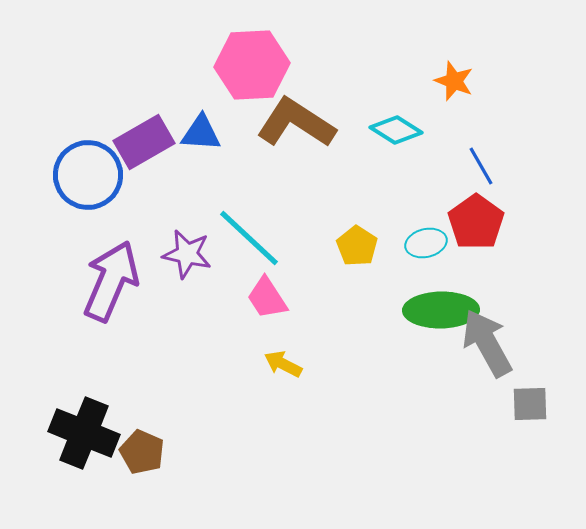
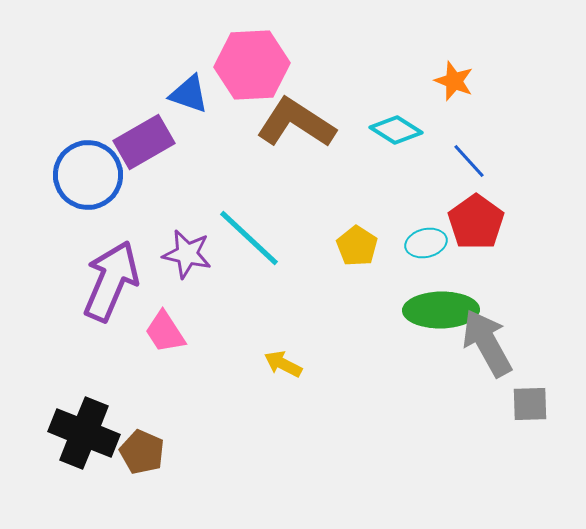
blue triangle: moved 12 px left, 39 px up; rotated 15 degrees clockwise
blue line: moved 12 px left, 5 px up; rotated 12 degrees counterclockwise
pink trapezoid: moved 102 px left, 34 px down
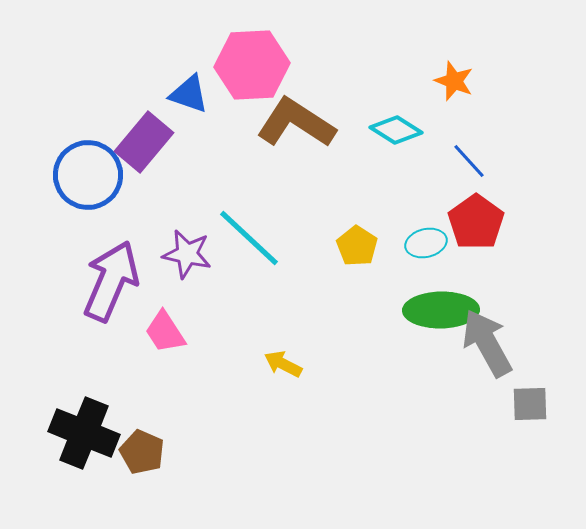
purple rectangle: rotated 20 degrees counterclockwise
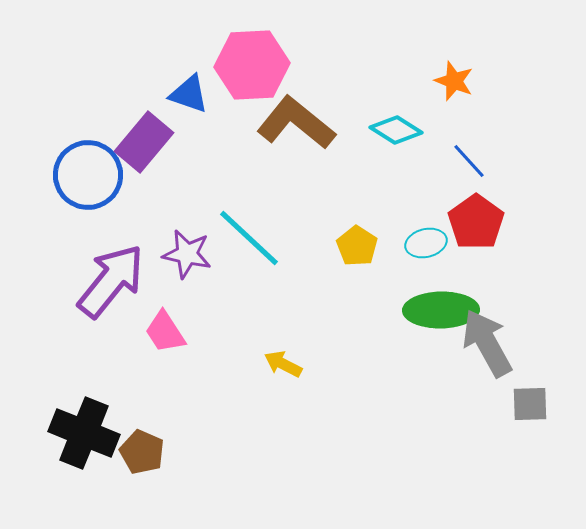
brown L-shape: rotated 6 degrees clockwise
purple arrow: rotated 16 degrees clockwise
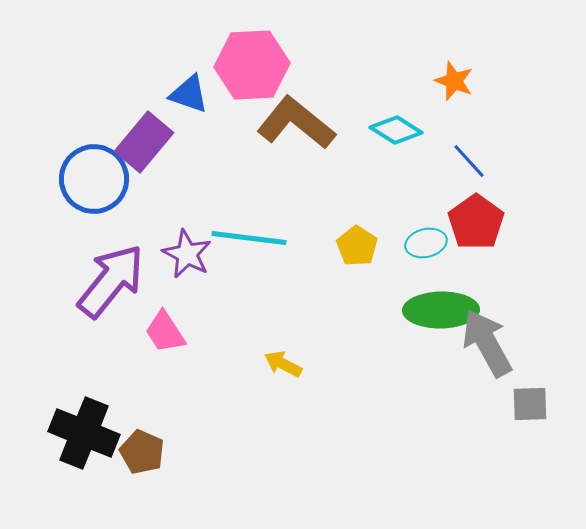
blue circle: moved 6 px right, 4 px down
cyan line: rotated 36 degrees counterclockwise
purple star: rotated 15 degrees clockwise
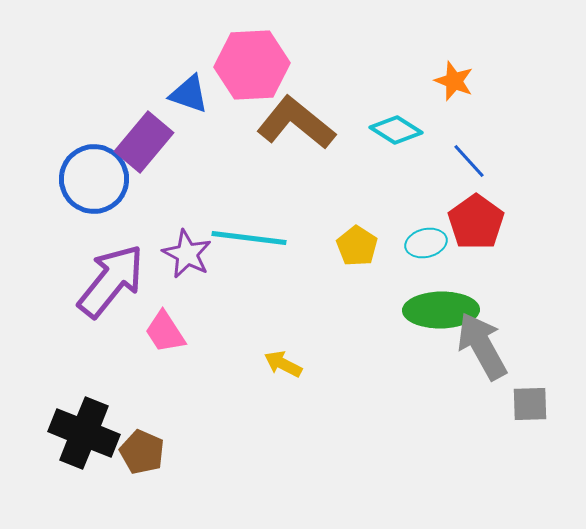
gray arrow: moved 5 px left, 3 px down
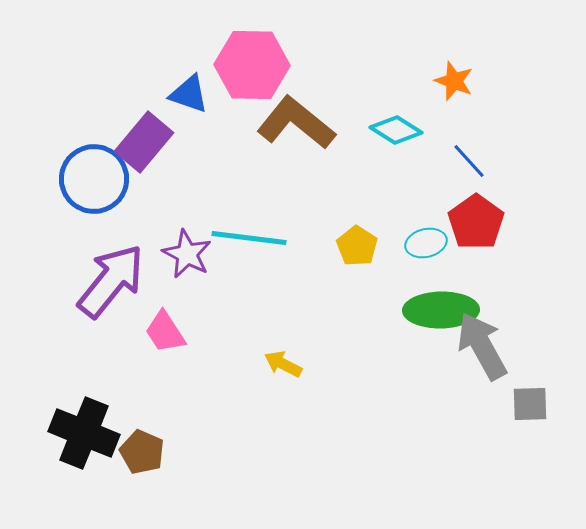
pink hexagon: rotated 4 degrees clockwise
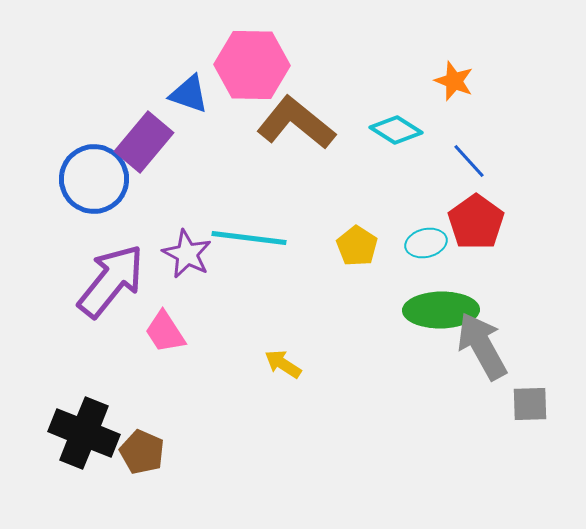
yellow arrow: rotated 6 degrees clockwise
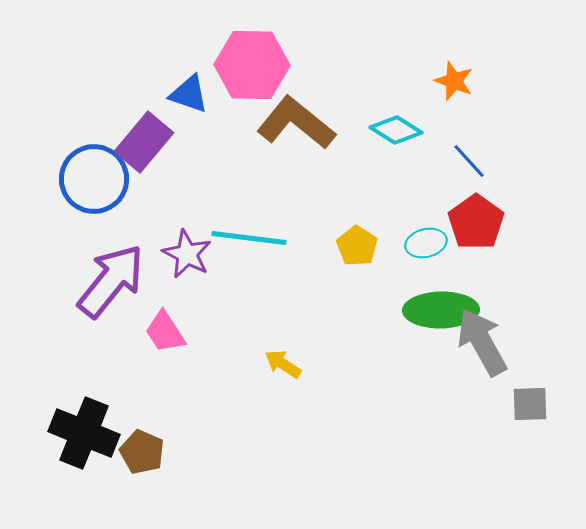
gray arrow: moved 4 px up
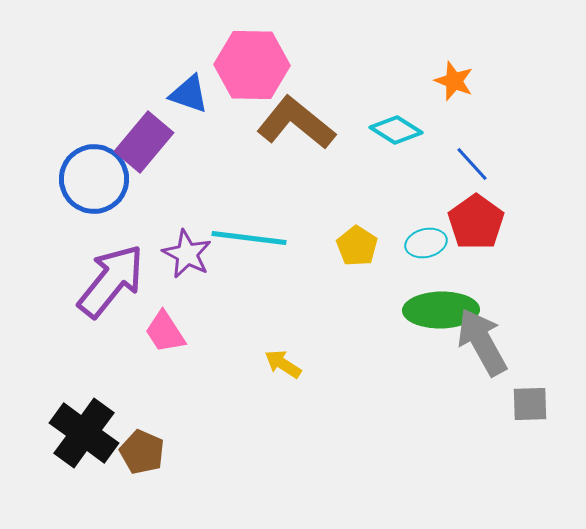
blue line: moved 3 px right, 3 px down
black cross: rotated 14 degrees clockwise
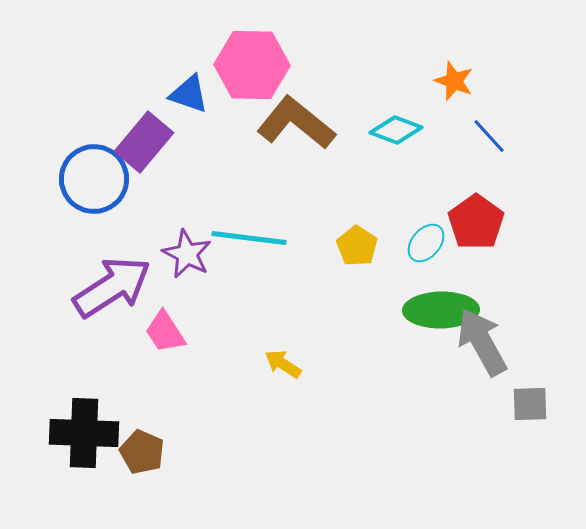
cyan diamond: rotated 12 degrees counterclockwise
blue line: moved 17 px right, 28 px up
cyan ellipse: rotated 36 degrees counterclockwise
purple arrow: moved 1 px right, 6 px down; rotated 18 degrees clockwise
black cross: rotated 34 degrees counterclockwise
